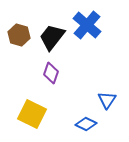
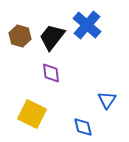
brown hexagon: moved 1 px right, 1 px down
purple diamond: rotated 25 degrees counterclockwise
blue diamond: moved 3 px left, 3 px down; rotated 50 degrees clockwise
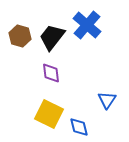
yellow square: moved 17 px right
blue diamond: moved 4 px left
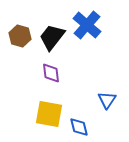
yellow square: rotated 16 degrees counterclockwise
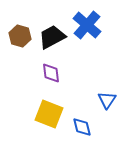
black trapezoid: rotated 24 degrees clockwise
yellow square: rotated 12 degrees clockwise
blue diamond: moved 3 px right
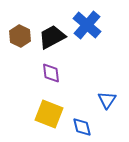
brown hexagon: rotated 10 degrees clockwise
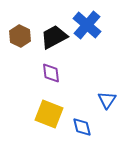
black trapezoid: moved 2 px right
